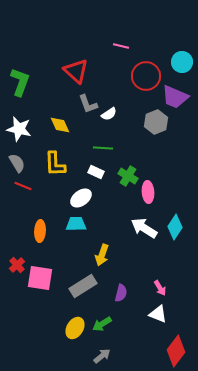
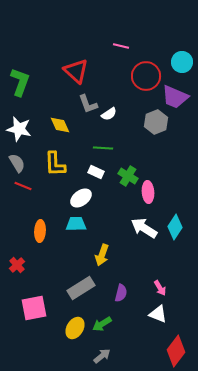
pink square: moved 6 px left, 30 px down; rotated 20 degrees counterclockwise
gray rectangle: moved 2 px left, 2 px down
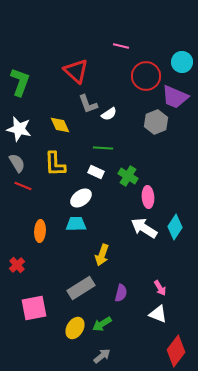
pink ellipse: moved 5 px down
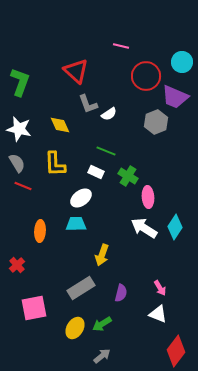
green line: moved 3 px right, 3 px down; rotated 18 degrees clockwise
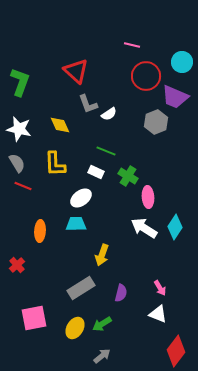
pink line: moved 11 px right, 1 px up
pink square: moved 10 px down
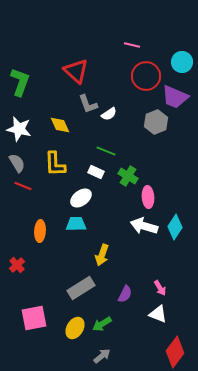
white arrow: moved 2 px up; rotated 16 degrees counterclockwise
purple semicircle: moved 4 px right, 1 px down; rotated 12 degrees clockwise
red diamond: moved 1 px left, 1 px down
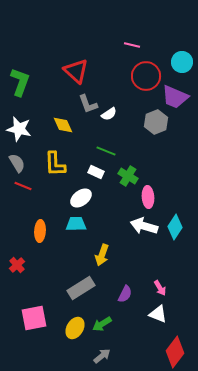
yellow diamond: moved 3 px right
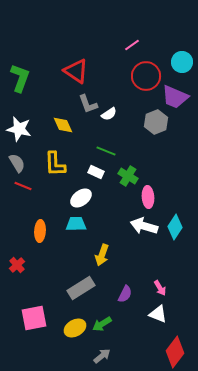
pink line: rotated 49 degrees counterclockwise
red triangle: rotated 8 degrees counterclockwise
green L-shape: moved 4 px up
yellow ellipse: rotated 30 degrees clockwise
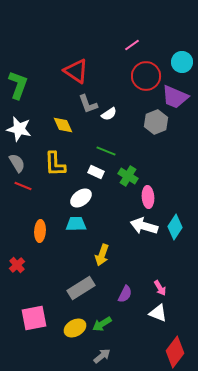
green L-shape: moved 2 px left, 7 px down
white triangle: moved 1 px up
